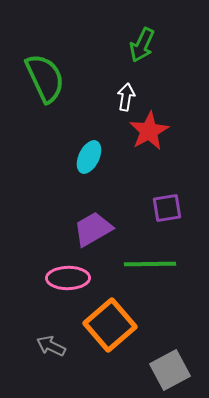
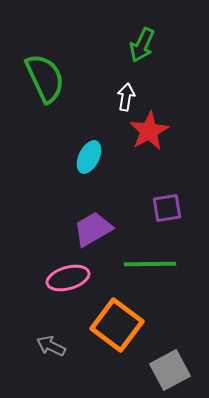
pink ellipse: rotated 15 degrees counterclockwise
orange square: moved 7 px right; rotated 12 degrees counterclockwise
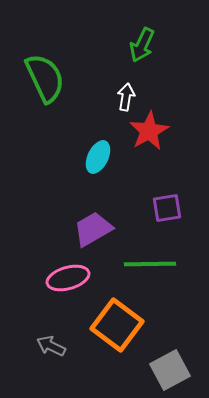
cyan ellipse: moved 9 px right
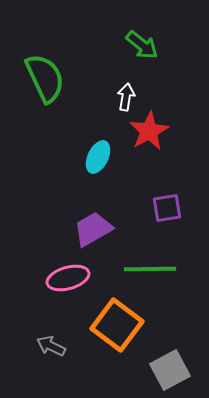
green arrow: rotated 76 degrees counterclockwise
green line: moved 5 px down
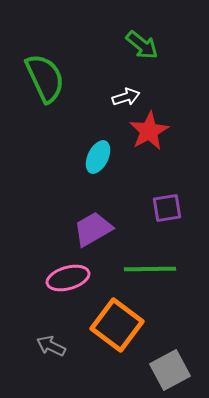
white arrow: rotated 64 degrees clockwise
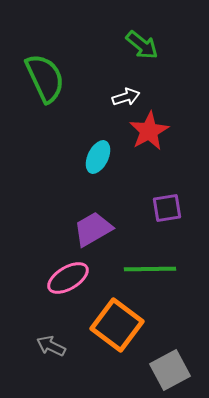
pink ellipse: rotated 15 degrees counterclockwise
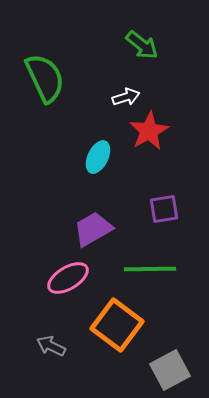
purple square: moved 3 px left, 1 px down
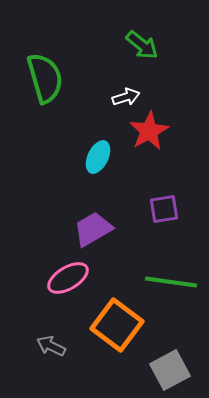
green semicircle: rotated 9 degrees clockwise
green line: moved 21 px right, 13 px down; rotated 9 degrees clockwise
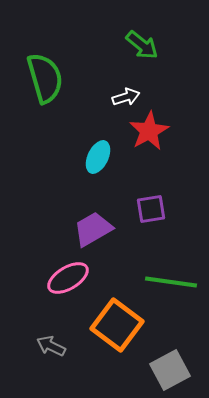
purple square: moved 13 px left
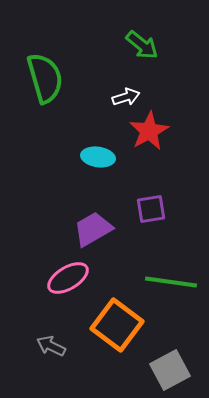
cyan ellipse: rotated 72 degrees clockwise
